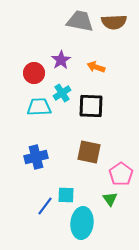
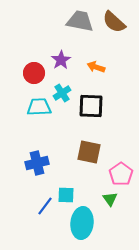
brown semicircle: rotated 45 degrees clockwise
blue cross: moved 1 px right, 6 px down
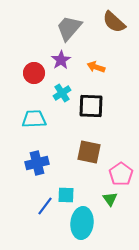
gray trapezoid: moved 11 px left, 7 px down; rotated 60 degrees counterclockwise
cyan trapezoid: moved 5 px left, 12 px down
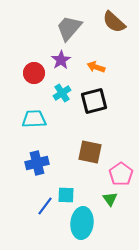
black square: moved 3 px right, 5 px up; rotated 16 degrees counterclockwise
brown square: moved 1 px right
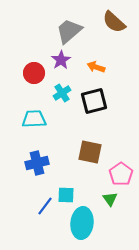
gray trapezoid: moved 3 px down; rotated 8 degrees clockwise
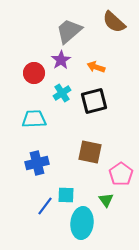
green triangle: moved 4 px left, 1 px down
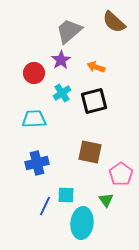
blue line: rotated 12 degrees counterclockwise
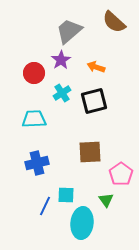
brown square: rotated 15 degrees counterclockwise
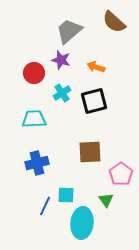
purple star: rotated 24 degrees counterclockwise
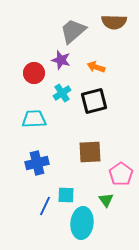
brown semicircle: rotated 40 degrees counterclockwise
gray trapezoid: moved 4 px right
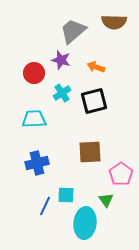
cyan ellipse: moved 3 px right
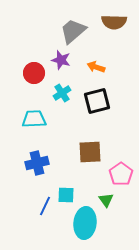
black square: moved 3 px right
